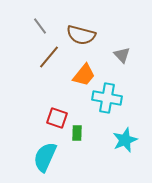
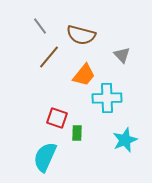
cyan cross: rotated 12 degrees counterclockwise
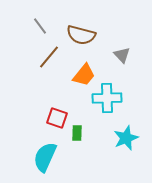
cyan star: moved 1 px right, 2 px up
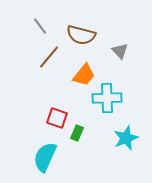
gray triangle: moved 2 px left, 4 px up
green rectangle: rotated 21 degrees clockwise
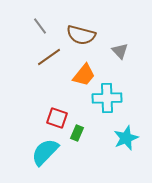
brown line: rotated 15 degrees clockwise
cyan semicircle: moved 5 px up; rotated 20 degrees clockwise
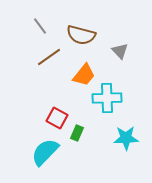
red square: rotated 10 degrees clockwise
cyan star: rotated 20 degrees clockwise
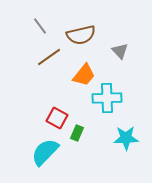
brown semicircle: rotated 28 degrees counterclockwise
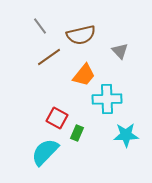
cyan cross: moved 1 px down
cyan star: moved 3 px up
